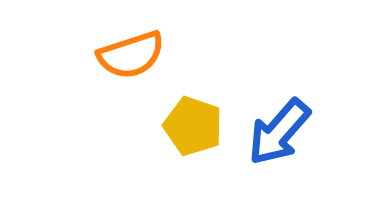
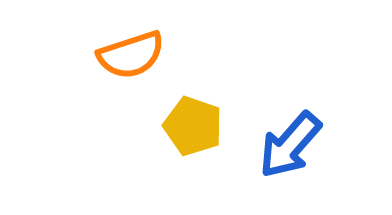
blue arrow: moved 11 px right, 13 px down
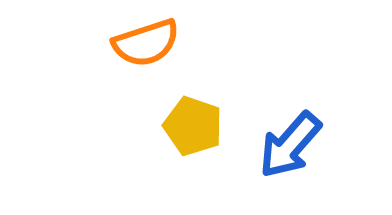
orange semicircle: moved 15 px right, 12 px up
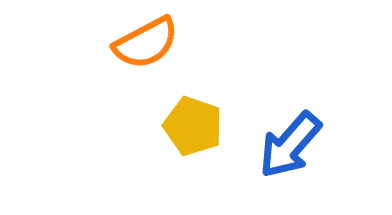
orange semicircle: rotated 10 degrees counterclockwise
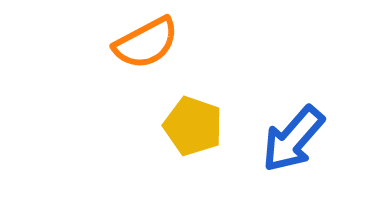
blue arrow: moved 3 px right, 6 px up
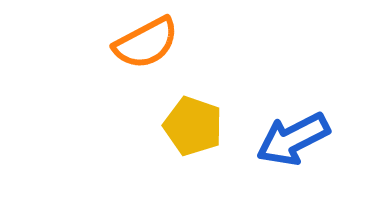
blue arrow: rotated 22 degrees clockwise
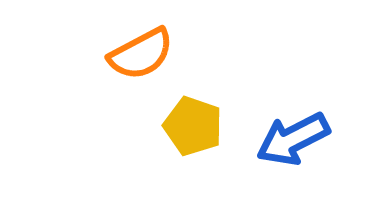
orange semicircle: moved 5 px left, 11 px down
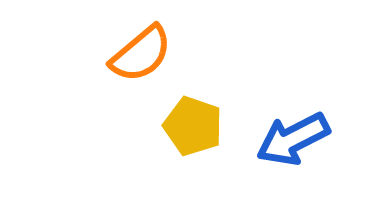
orange semicircle: rotated 12 degrees counterclockwise
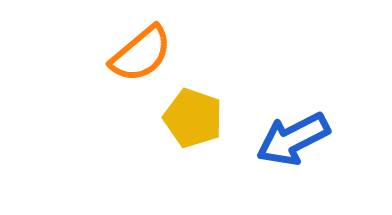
yellow pentagon: moved 8 px up
